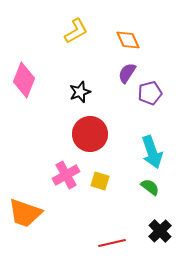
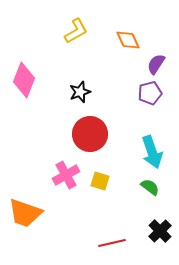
purple semicircle: moved 29 px right, 9 px up
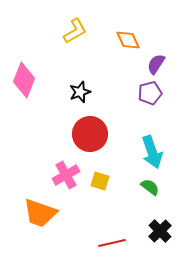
yellow L-shape: moved 1 px left
orange trapezoid: moved 15 px right
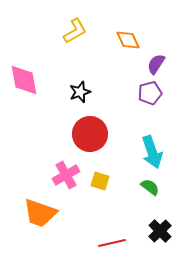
pink diamond: rotated 32 degrees counterclockwise
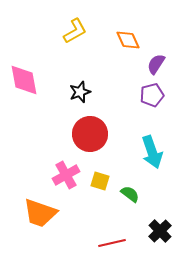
purple pentagon: moved 2 px right, 2 px down
green semicircle: moved 20 px left, 7 px down
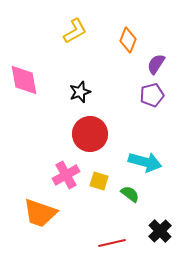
orange diamond: rotated 45 degrees clockwise
cyan arrow: moved 7 px left, 10 px down; rotated 56 degrees counterclockwise
yellow square: moved 1 px left
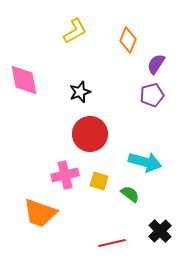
pink cross: moved 1 px left; rotated 16 degrees clockwise
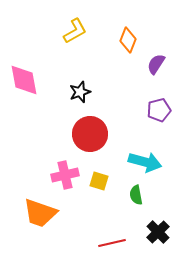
purple pentagon: moved 7 px right, 15 px down
green semicircle: moved 6 px right, 1 px down; rotated 138 degrees counterclockwise
black cross: moved 2 px left, 1 px down
